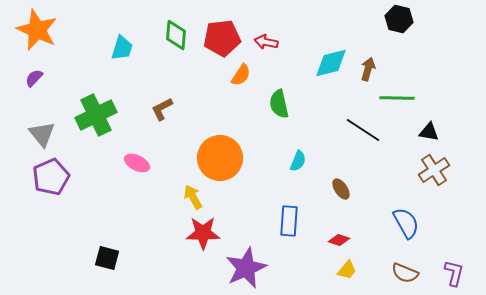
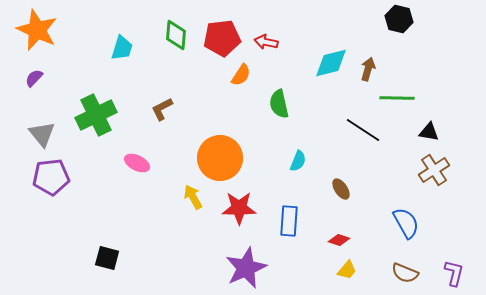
purple pentagon: rotated 18 degrees clockwise
red star: moved 36 px right, 25 px up
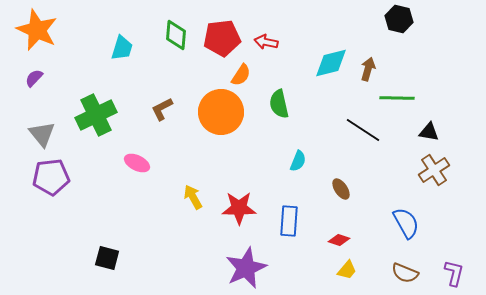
orange circle: moved 1 px right, 46 px up
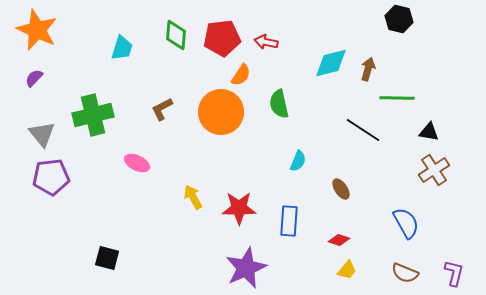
green cross: moved 3 px left; rotated 12 degrees clockwise
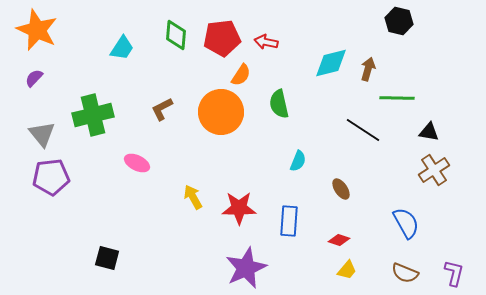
black hexagon: moved 2 px down
cyan trapezoid: rotated 16 degrees clockwise
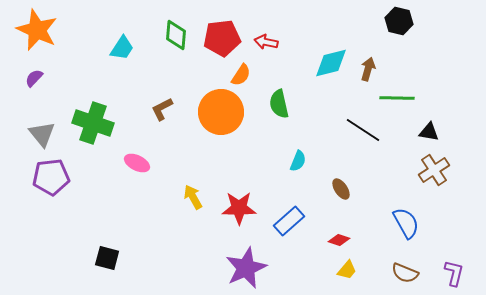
green cross: moved 8 px down; rotated 33 degrees clockwise
blue rectangle: rotated 44 degrees clockwise
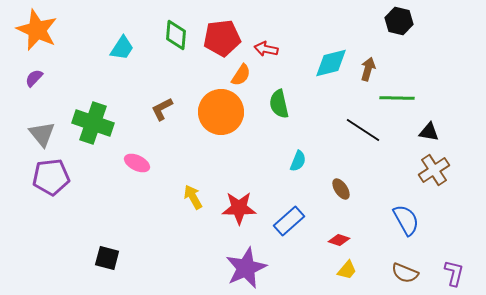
red arrow: moved 7 px down
blue semicircle: moved 3 px up
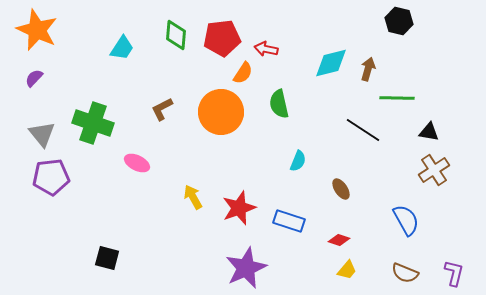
orange semicircle: moved 2 px right, 2 px up
red star: rotated 20 degrees counterclockwise
blue rectangle: rotated 60 degrees clockwise
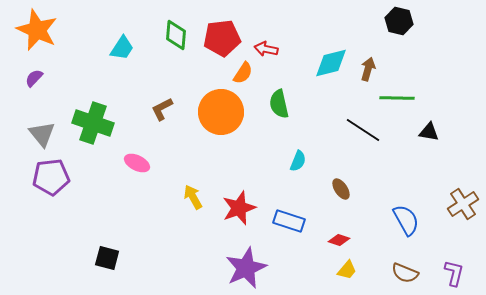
brown cross: moved 29 px right, 34 px down
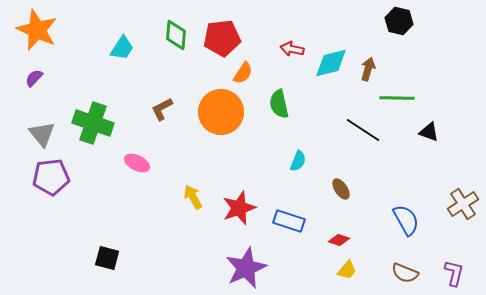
red arrow: moved 26 px right
black triangle: rotated 10 degrees clockwise
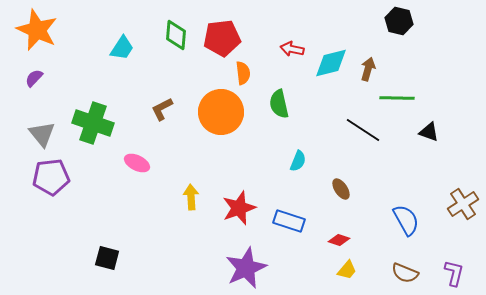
orange semicircle: rotated 40 degrees counterclockwise
yellow arrow: moved 2 px left; rotated 25 degrees clockwise
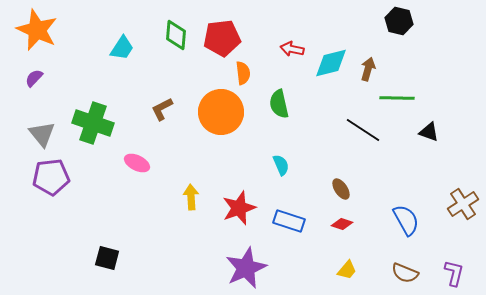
cyan semicircle: moved 17 px left, 4 px down; rotated 45 degrees counterclockwise
red diamond: moved 3 px right, 16 px up
